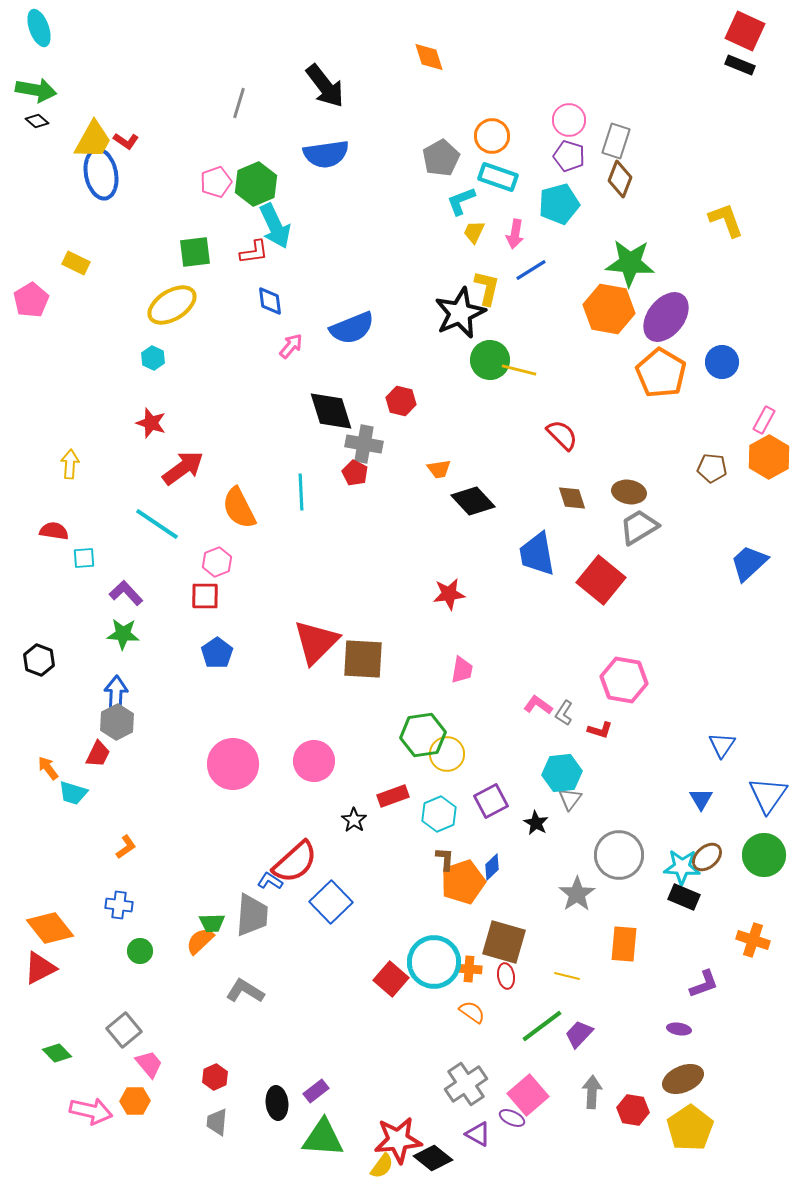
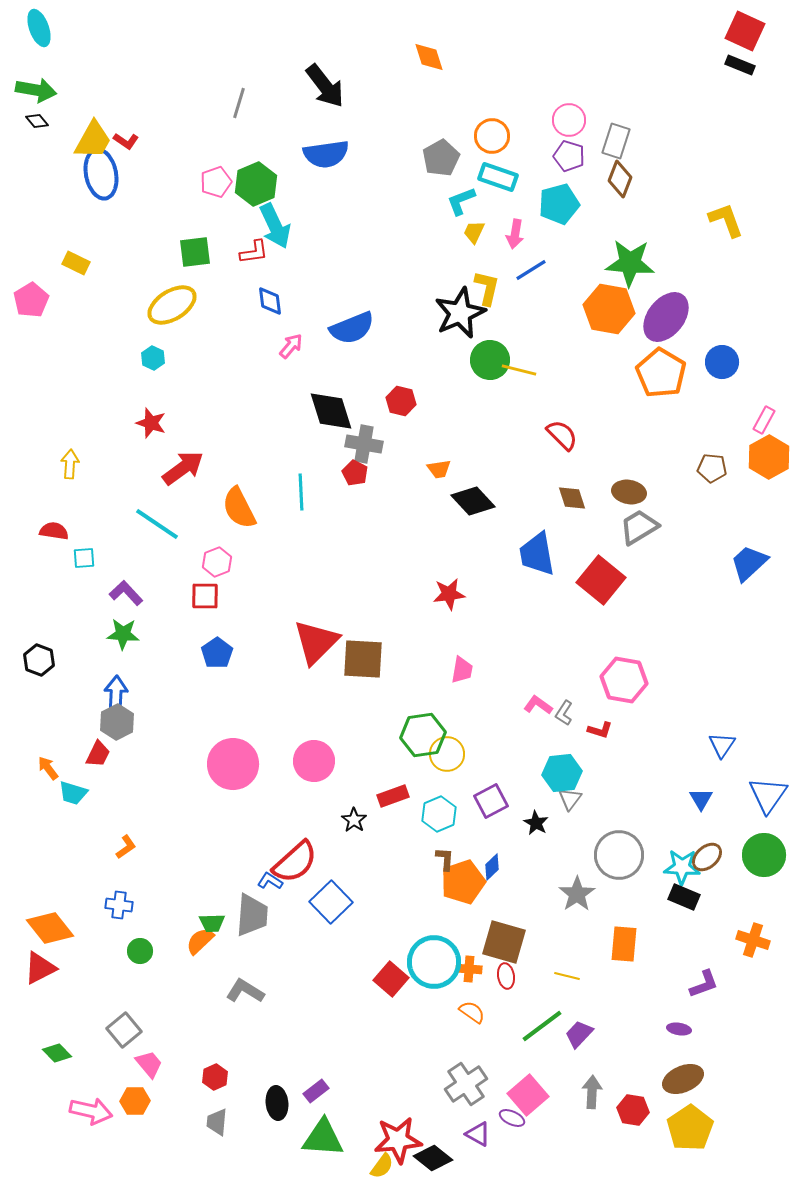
black diamond at (37, 121): rotated 10 degrees clockwise
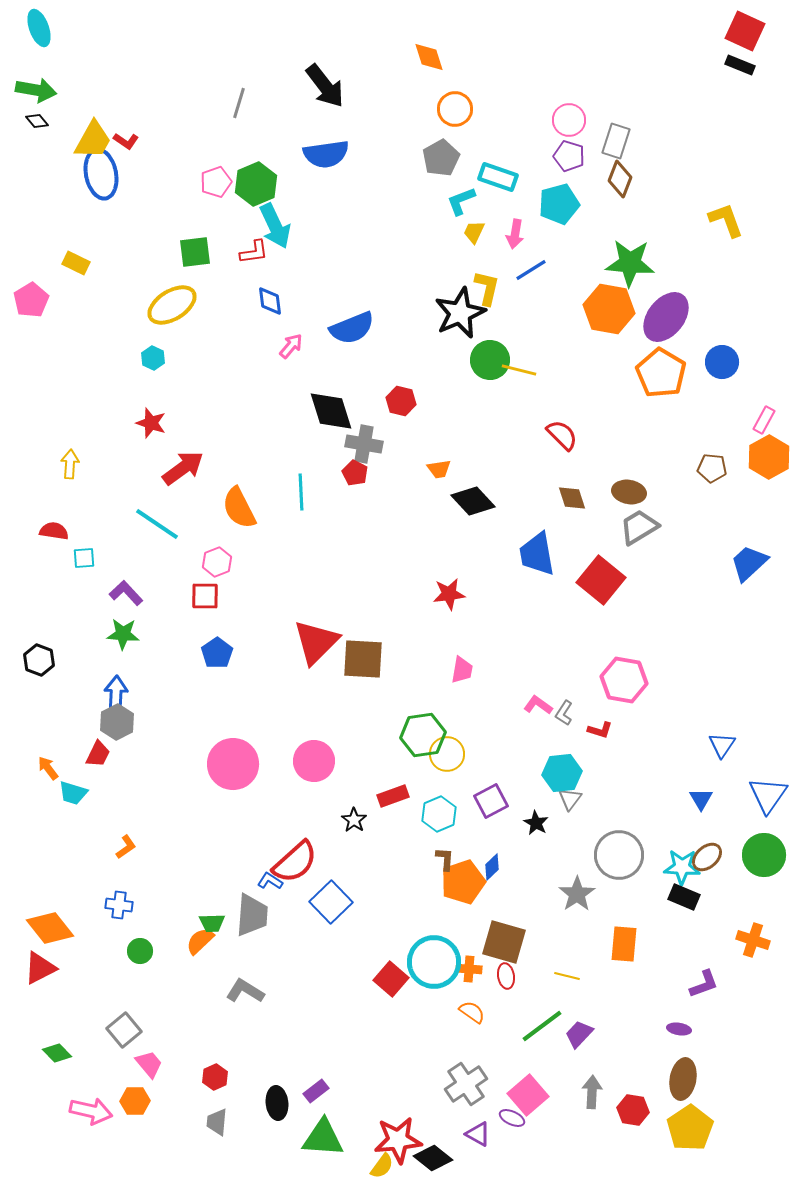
orange circle at (492, 136): moved 37 px left, 27 px up
brown ellipse at (683, 1079): rotated 57 degrees counterclockwise
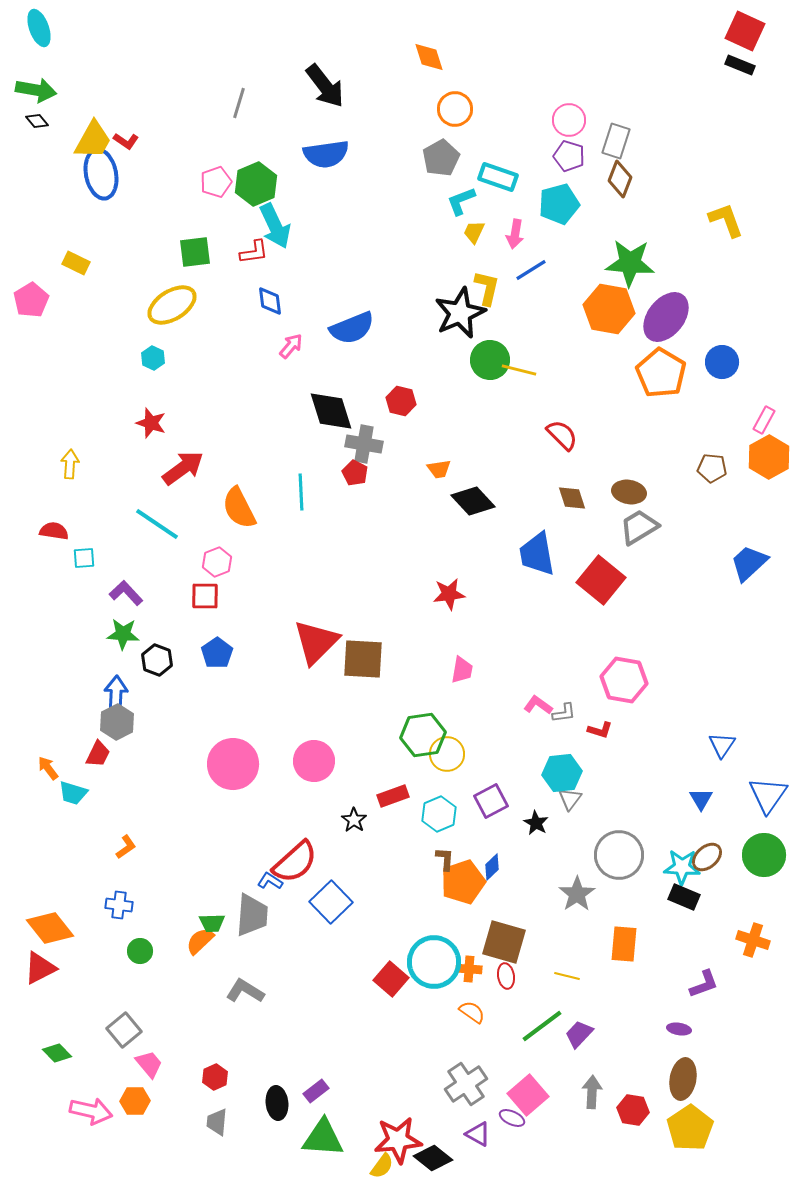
black hexagon at (39, 660): moved 118 px right
gray L-shape at (564, 713): rotated 130 degrees counterclockwise
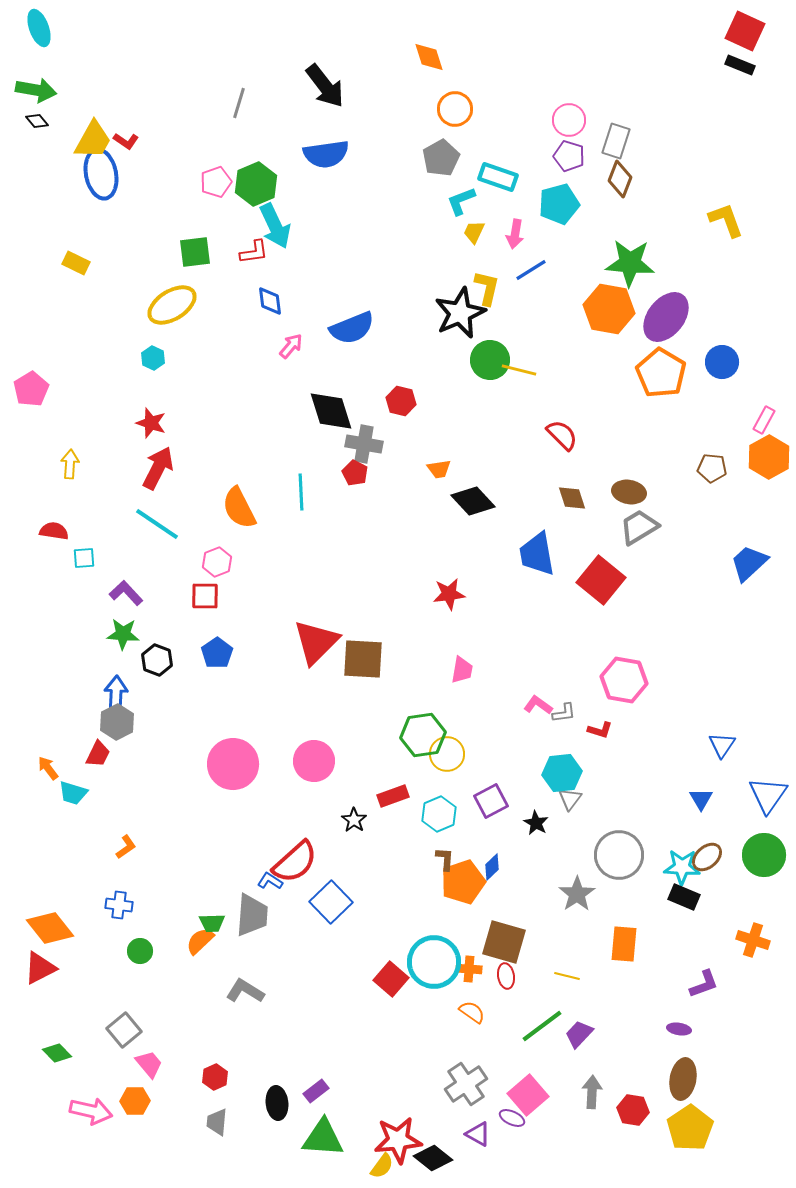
pink pentagon at (31, 300): moved 89 px down
red arrow at (183, 468): moved 25 px left; rotated 27 degrees counterclockwise
